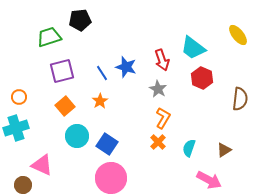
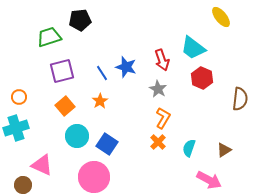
yellow ellipse: moved 17 px left, 18 px up
pink circle: moved 17 px left, 1 px up
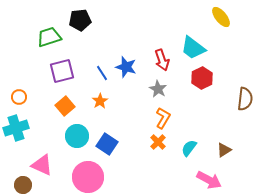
red hexagon: rotated 10 degrees clockwise
brown semicircle: moved 5 px right
cyan semicircle: rotated 18 degrees clockwise
pink circle: moved 6 px left
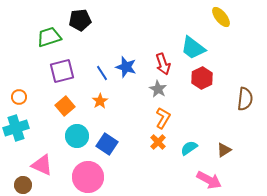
red arrow: moved 1 px right, 4 px down
cyan semicircle: rotated 18 degrees clockwise
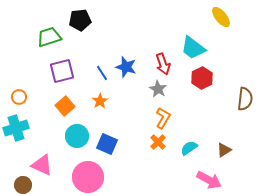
blue square: rotated 10 degrees counterclockwise
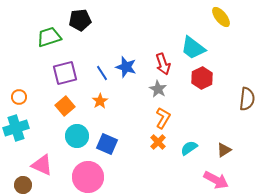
purple square: moved 3 px right, 2 px down
brown semicircle: moved 2 px right
pink arrow: moved 7 px right
